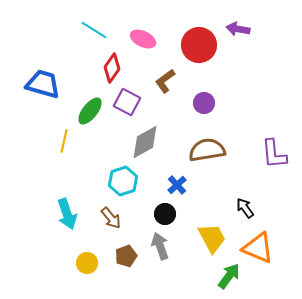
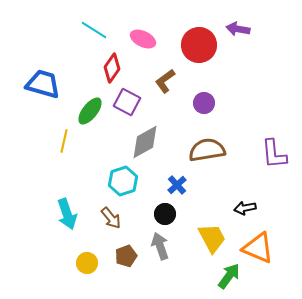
black arrow: rotated 65 degrees counterclockwise
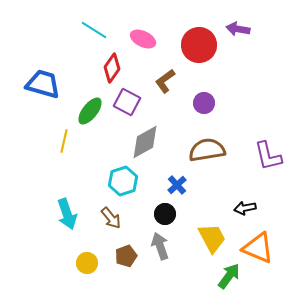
purple L-shape: moved 6 px left, 2 px down; rotated 8 degrees counterclockwise
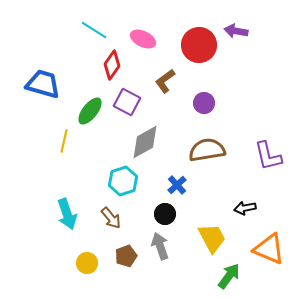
purple arrow: moved 2 px left, 2 px down
red diamond: moved 3 px up
orange triangle: moved 11 px right, 1 px down
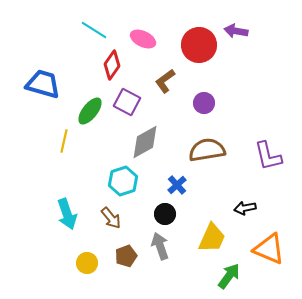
yellow trapezoid: rotated 52 degrees clockwise
